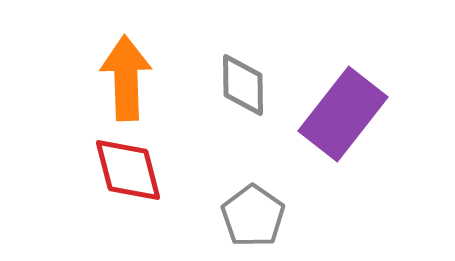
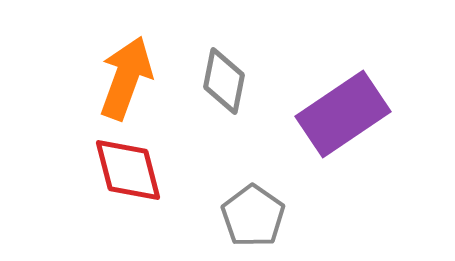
orange arrow: rotated 22 degrees clockwise
gray diamond: moved 19 px left, 4 px up; rotated 12 degrees clockwise
purple rectangle: rotated 18 degrees clockwise
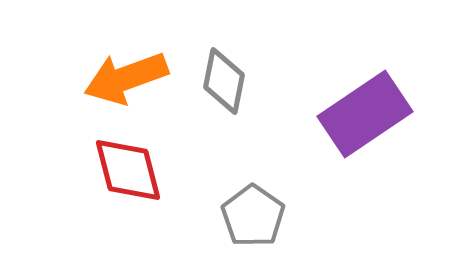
orange arrow: rotated 130 degrees counterclockwise
purple rectangle: moved 22 px right
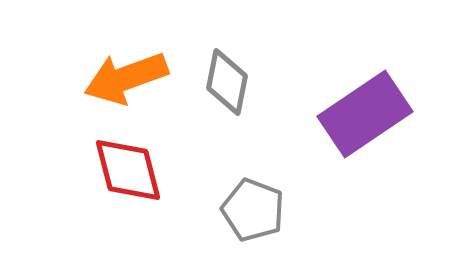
gray diamond: moved 3 px right, 1 px down
gray pentagon: moved 6 px up; rotated 14 degrees counterclockwise
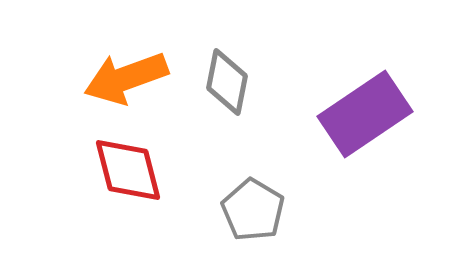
gray pentagon: rotated 10 degrees clockwise
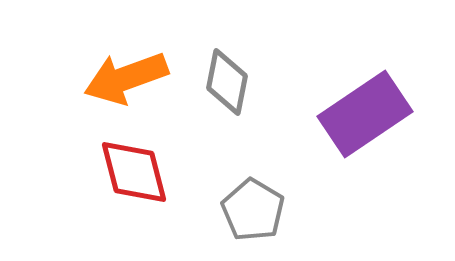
red diamond: moved 6 px right, 2 px down
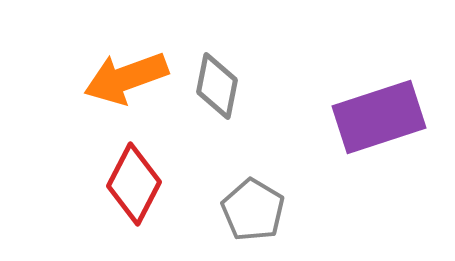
gray diamond: moved 10 px left, 4 px down
purple rectangle: moved 14 px right, 3 px down; rotated 16 degrees clockwise
red diamond: moved 12 px down; rotated 42 degrees clockwise
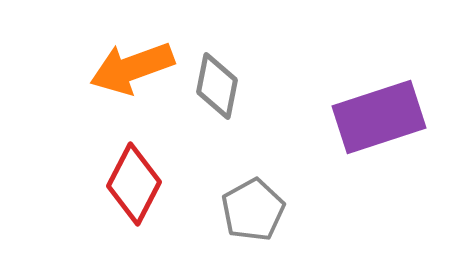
orange arrow: moved 6 px right, 10 px up
gray pentagon: rotated 12 degrees clockwise
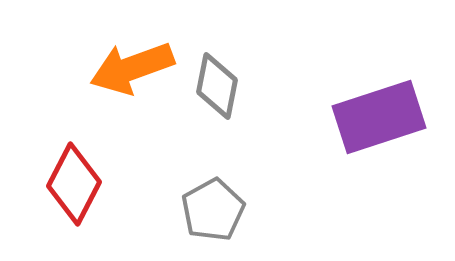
red diamond: moved 60 px left
gray pentagon: moved 40 px left
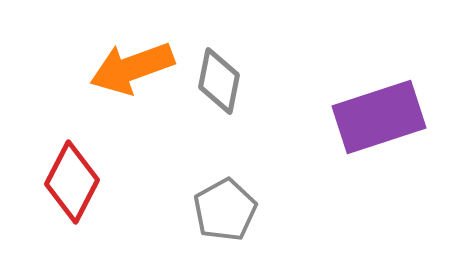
gray diamond: moved 2 px right, 5 px up
red diamond: moved 2 px left, 2 px up
gray pentagon: moved 12 px right
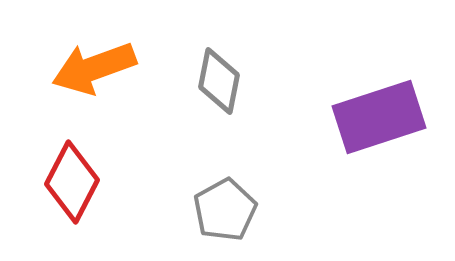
orange arrow: moved 38 px left
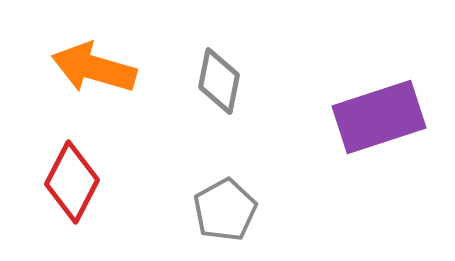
orange arrow: rotated 36 degrees clockwise
